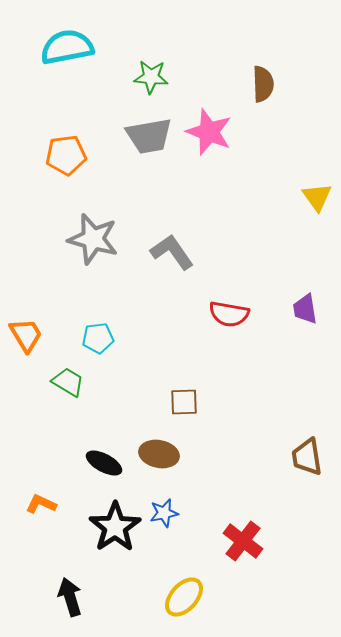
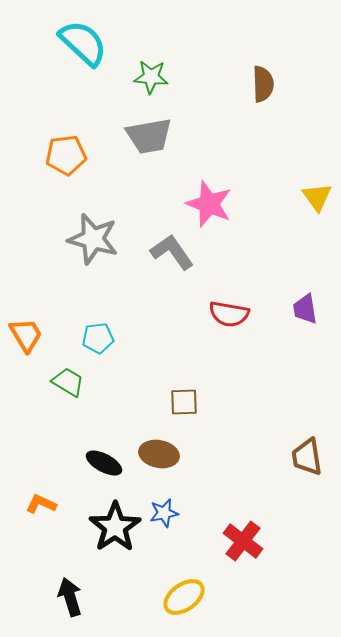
cyan semicircle: moved 16 px right, 4 px up; rotated 54 degrees clockwise
pink star: moved 72 px down
yellow ellipse: rotated 12 degrees clockwise
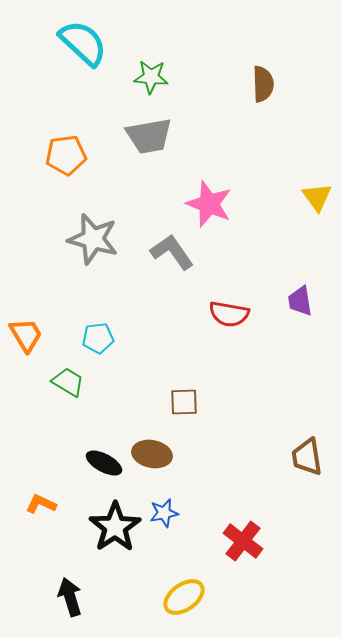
purple trapezoid: moved 5 px left, 8 px up
brown ellipse: moved 7 px left
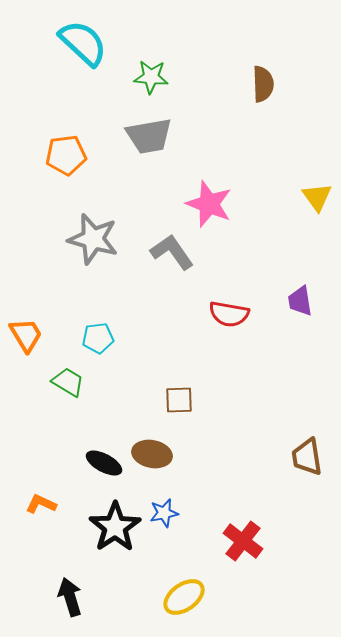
brown square: moved 5 px left, 2 px up
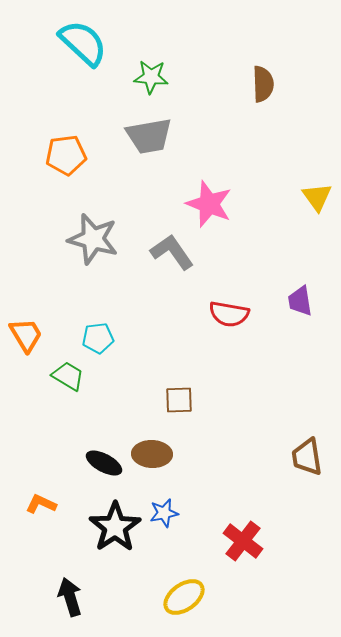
green trapezoid: moved 6 px up
brown ellipse: rotated 9 degrees counterclockwise
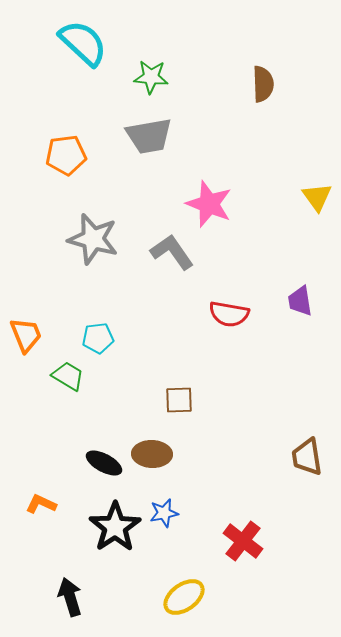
orange trapezoid: rotated 9 degrees clockwise
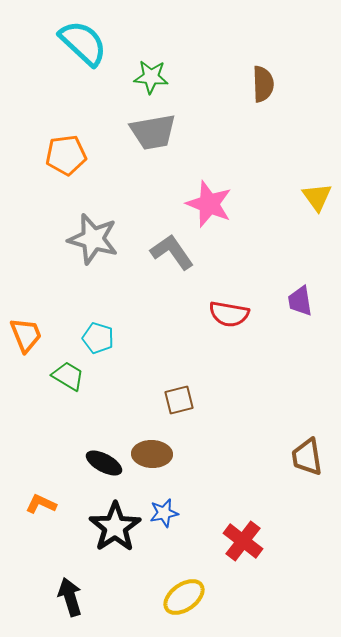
gray trapezoid: moved 4 px right, 4 px up
cyan pentagon: rotated 24 degrees clockwise
brown square: rotated 12 degrees counterclockwise
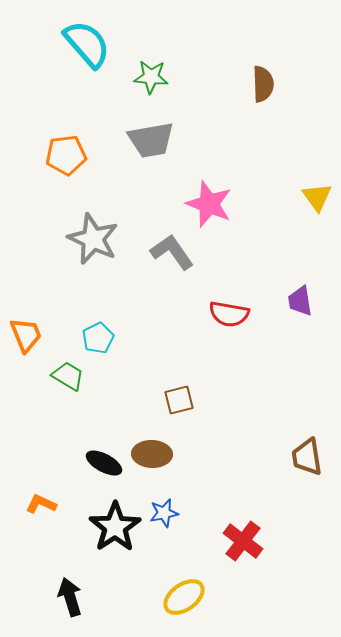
cyan semicircle: moved 4 px right, 1 px down; rotated 6 degrees clockwise
gray trapezoid: moved 2 px left, 8 px down
gray star: rotated 9 degrees clockwise
cyan pentagon: rotated 28 degrees clockwise
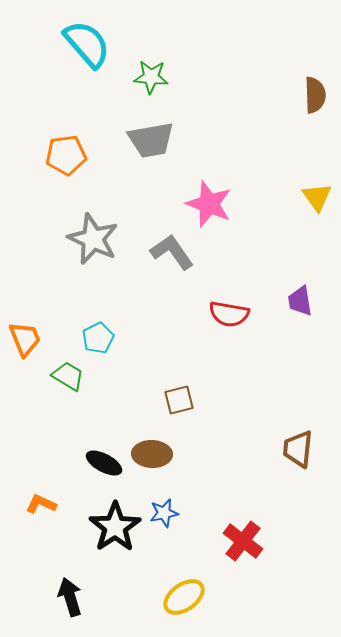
brown semicircle: moved 52 px right, 11 px down
orange trapezoid: moved 1 px left, 4 px down
brown trapezoid: moved 9 px left, 8 px up; rotated 15 degrees clockwise
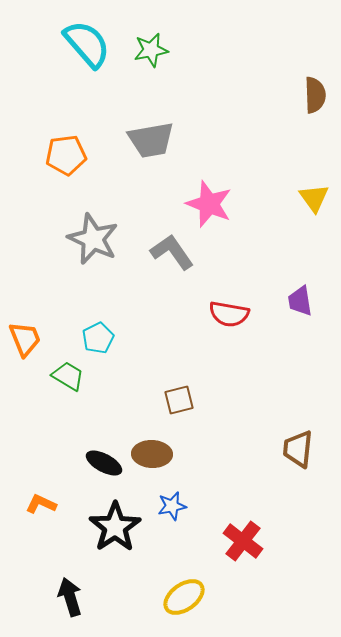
green star: moved 27 px up; rotated 16 degrees counterclockwise
yellow triangle: moved 3 px left, 1 px down
blue star: moved 8 px right, 7 px up
